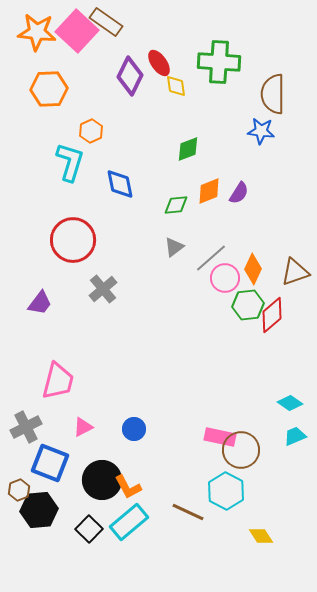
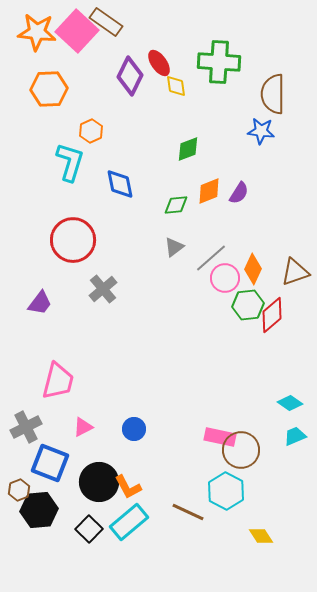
black circle at (102, 480): moved 3 px left, 2 px down
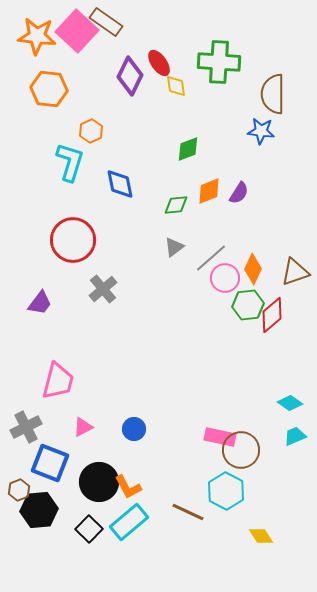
orange star at (37, 32): moved 4 px down
orange hexagon at (49, 89): rotated 9 degrees clockwise
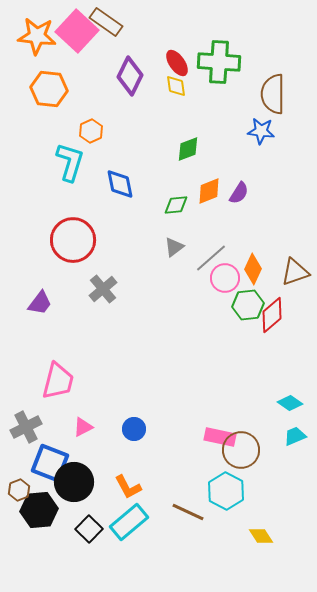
red ellipse at (159, 63): moved 18 px right
black circle at (99, 482): moved 25 px left
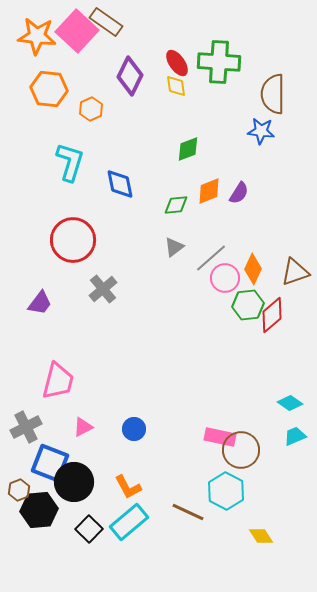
orange hexagon at (91, 131): moved 22 px up
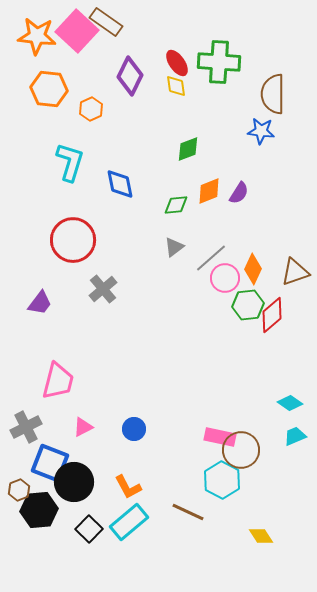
cyan hexagon at (226, 491): moved 4 px left, 11 px up
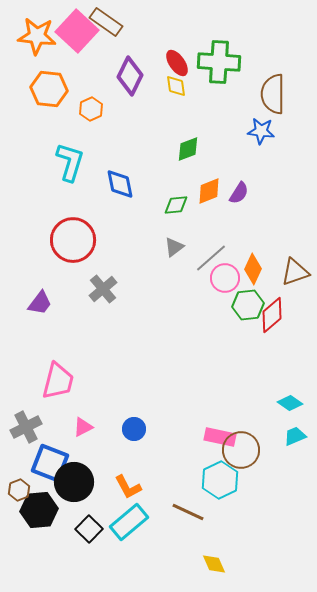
cyan hexagon at (222, 480): moved 2 px left; rotated 6 degrees clockwise
yellow diamond at (261, 536): moved 47 px left, 28 px down; rotated 10 degrees clockwise
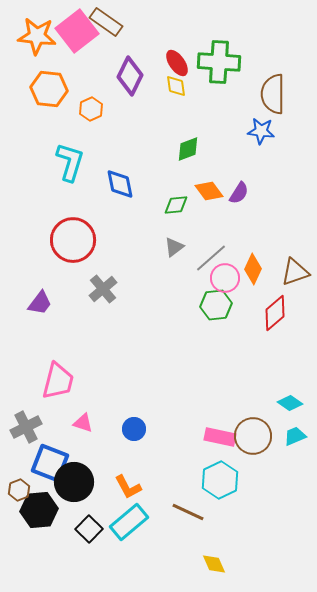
pink square at (77, 31): rotated 9 degrees clockwise
orange diamond at (209, 191): rotated 76 degrees clockwise
green hexagon at (248, 305): moved 32 px left
red diamond at (272, 315): moved 3 px right, 2 px up
pink triangle at (83, 427): moved 4 px up; rotated 45 degrees clockwise
brown circle at (241, 450): moved 12 px right, 14 px up
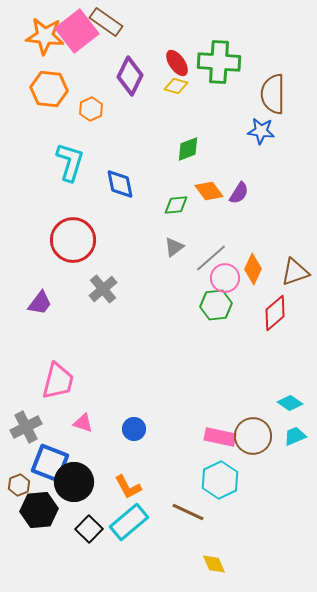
orange star at (37, 36): moved 8 px right
yellow diamond at (176, 86): rotated 65 degrees counterclockwise
brown hexagon at (19, 490): moved 5 px up
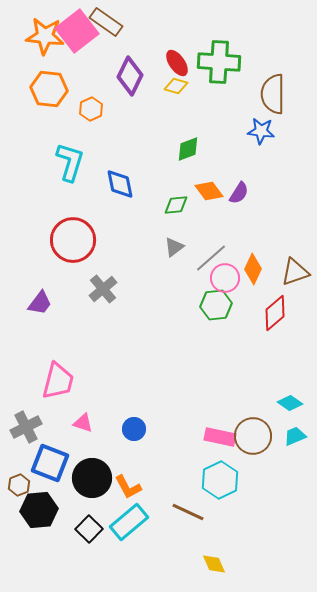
black circle at (74, 482): moved 18 px right, 4 px up
